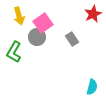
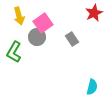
red star: moved 1 px right, 1 px up
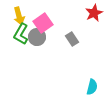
green L-shape: moved 7 px right, 18 px up
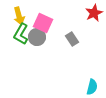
pink square: rotated 30 degrees counterclockwise
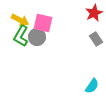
yellow arrow: moved 1 px right, 4 px down; rotated 48 degrees counterclockwise
pink square: rotated 12 degrees counterclockwise
green L-shape: moved 2 px down
gray rectangle: moved 24 px right
cyan semicircle: moved 1 px up; rotated 21 degrees clockwise
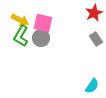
gray circle: moved 4 px right, 1 px down
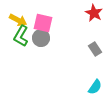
red star: rotated 18 degrees counterclockwise
yellow arrow: moved 2 px left
gray rectangle: moved 1 px left, 10 px down
cyan semicircle: moved 3 px right, 1 px down
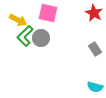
pink square: moved 5 px right, 10 px up
green L-shape: moved 4 px right; rotated 15 degrees clockwise
cyan semicircle: rotated 70 degrees clockwise
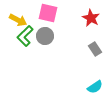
red star: moved 3 px left, 5 px down
gray circle: moved 4 px right, 2 px up
cyan semicircle: rotated 49 degrees counterclockwise
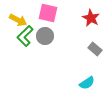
gray rectangle: rotated 16 degrees counterclockwise
cyan semicircle: moved 8 px left, 4 px up
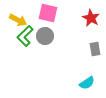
gray rectangle: rotated 40 degrees clockwise
